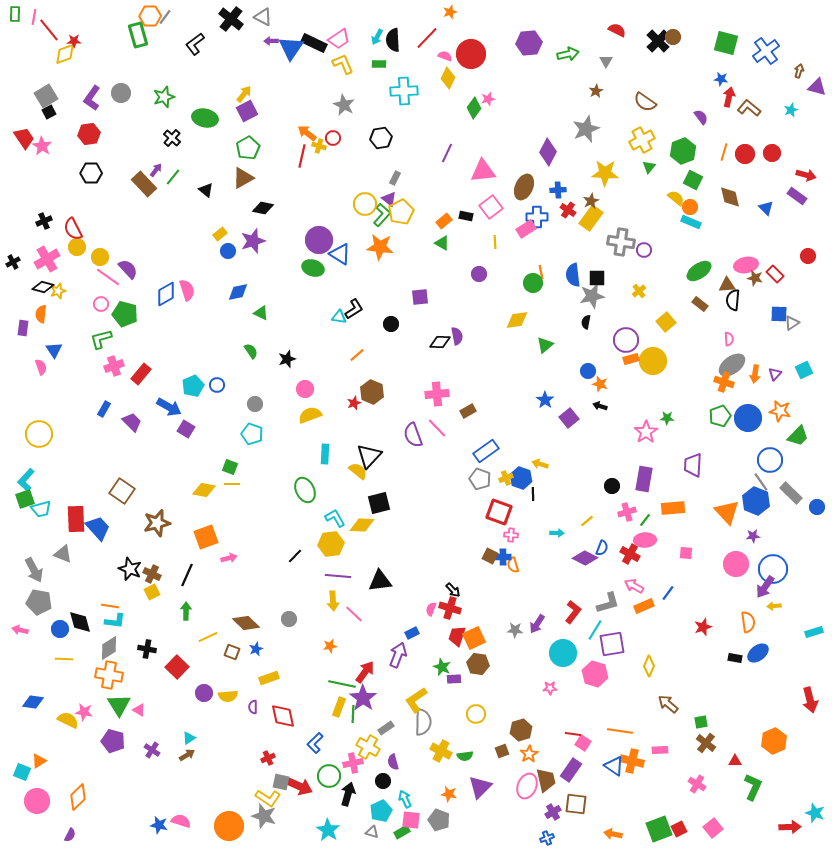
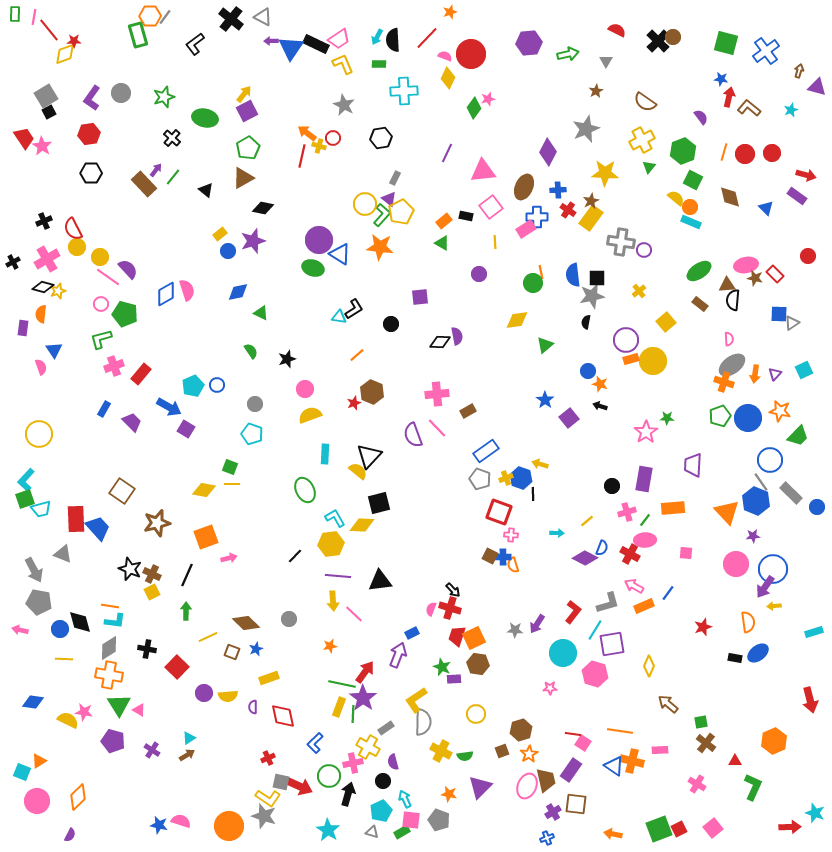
black rectangle at (314, 43): moved 2 px right, 1 px down
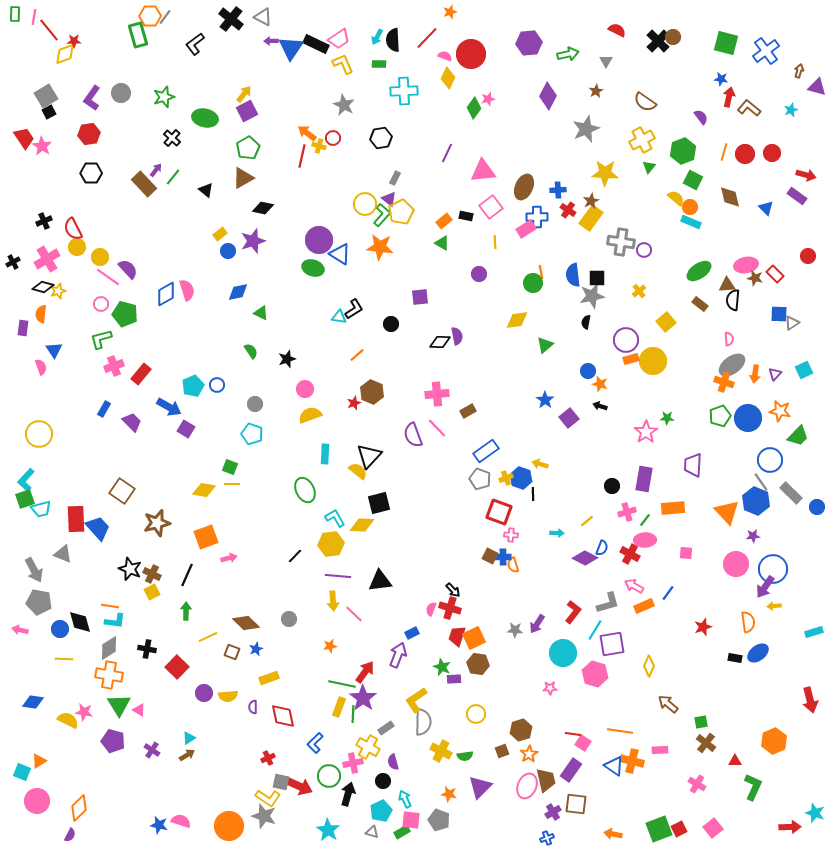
purple diamond at (548, 152): moved 56 px up
orange diamond at (78, 797): moved 1 px right, 11 px down
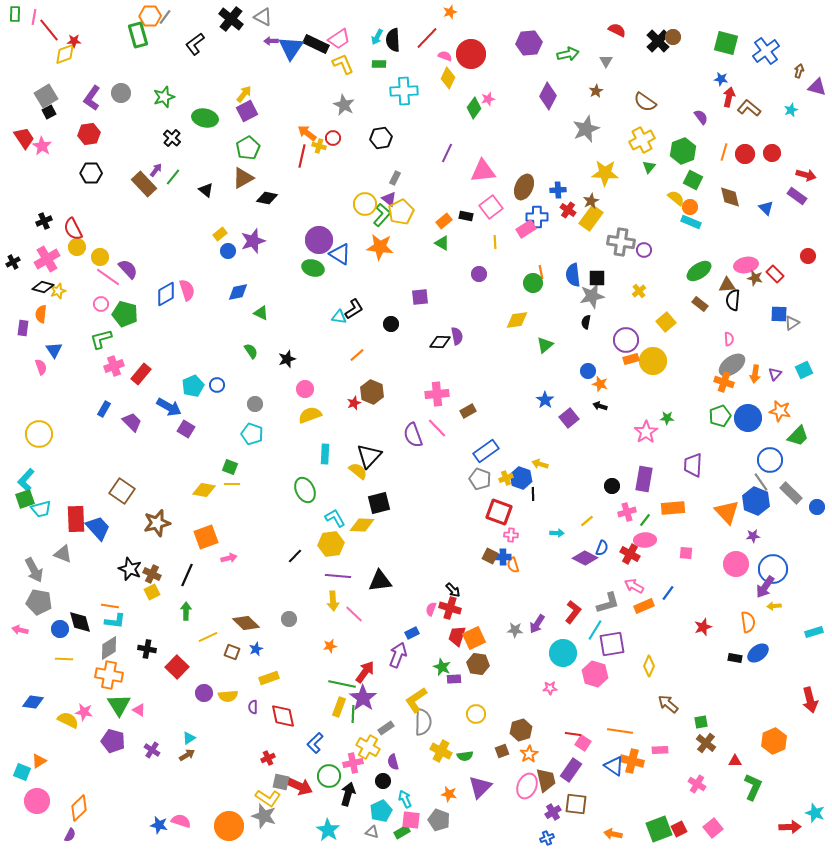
black diamond at (263, 208): moved 4 px right, 10 px up
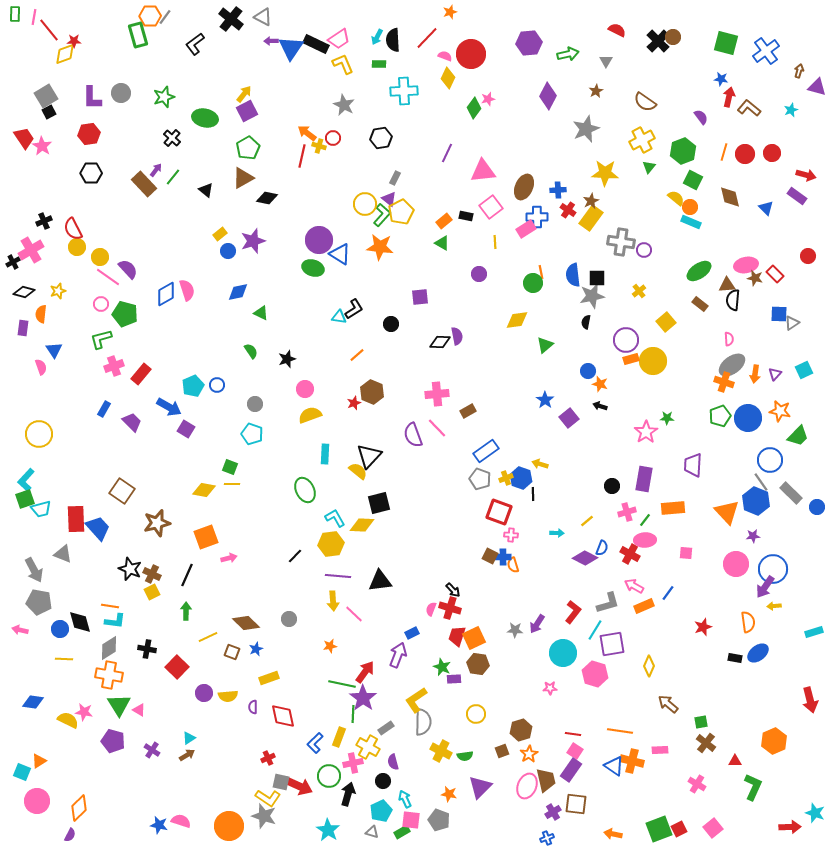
purple L-shape at (92, 98): rotated 35 degrees counterclockwise
pink cross at (47, 259): moved 16 px left, 9 px up
black diamond at (43, 287): moved 19 px left, 5 px down
yellow rectangle at (339, 707): moved 30 px down
pink square at (583, 743): moved 8 px left, 8 px down
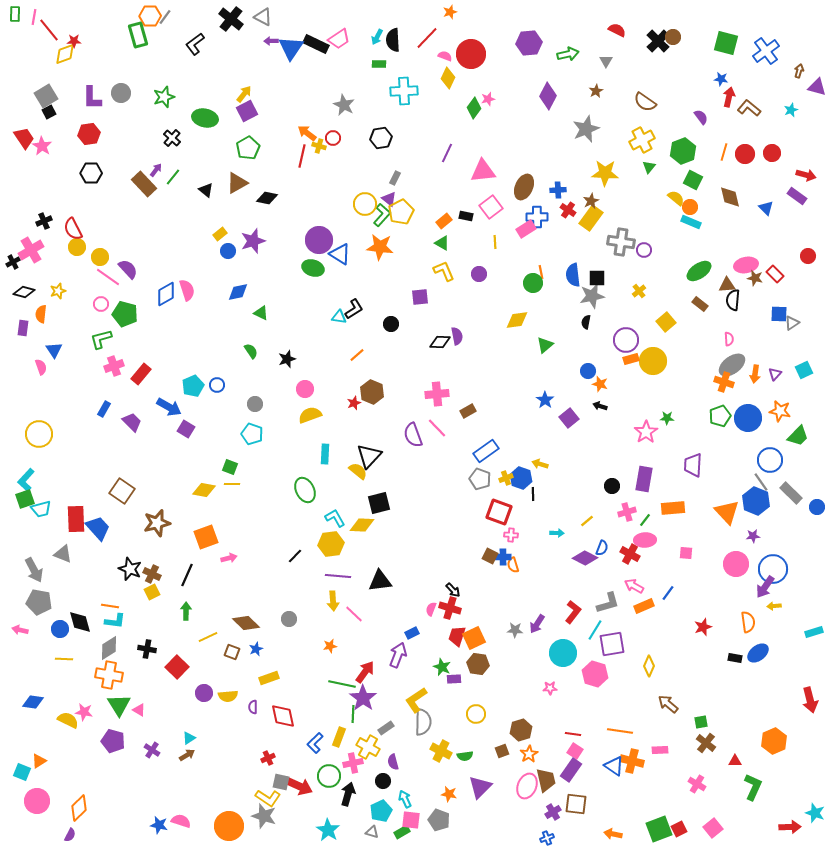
yellow L-shape at (343, 64): moved 101 px right, 207 px down
brown triangle at (243, 178): moved 6 px left, 5 px down
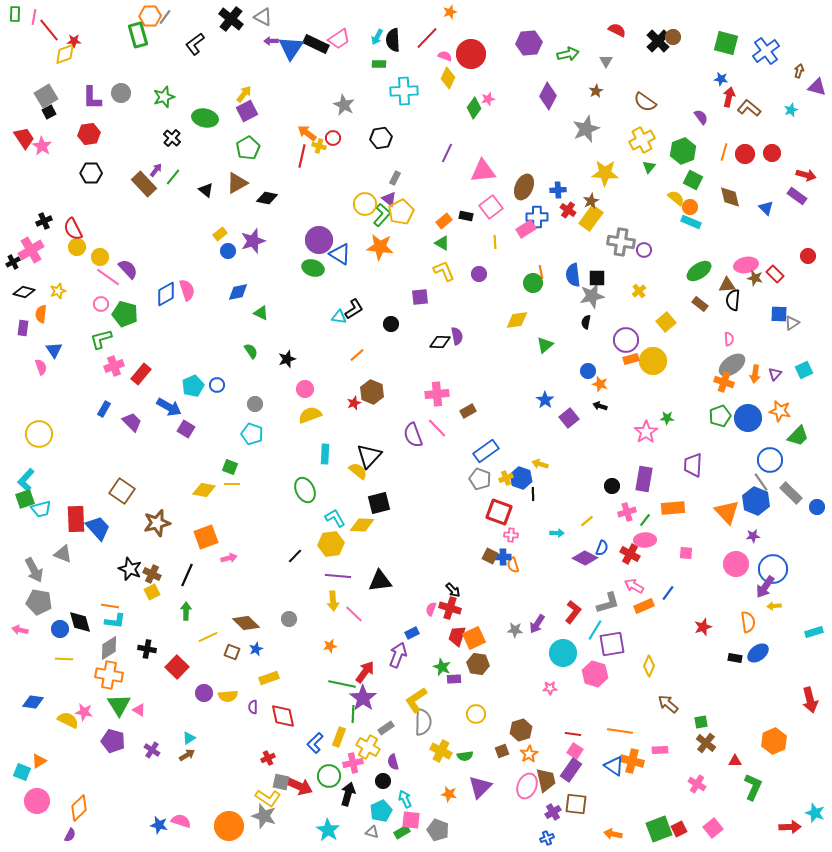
gray pentagon at (439, 820): moved 1 px left, 10 px down
